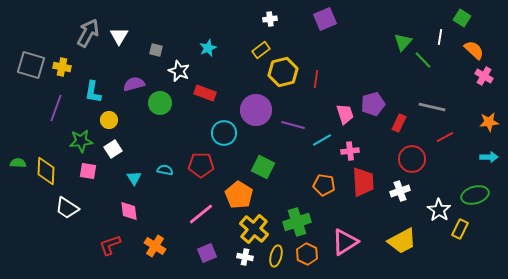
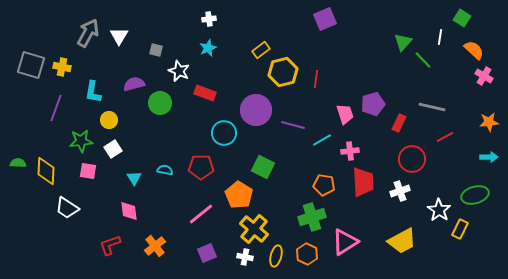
white cross at (270, 19): moved 61 px left
red pentagon at (201, 165): moved 2 px down
green cross at (297, 222): moved 15 px right, 5 px up
orange cross at (155, 246): rotated 20 degrees clockwise
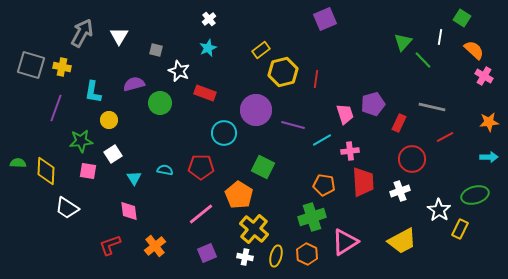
white cross at (209, 19): rotated 32 degrees counterclockwise
gray arrow at (88, 33): moved 6 px left
white square at (113, 149): moved 5 px down
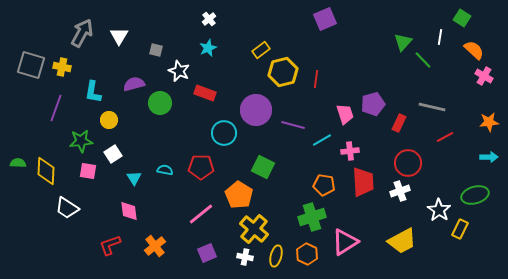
red circle at (412, 159): moved 4 px left, 4 px down
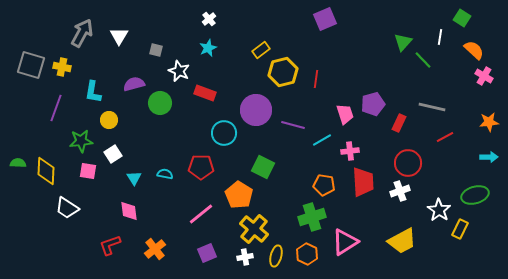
cyan semicircle at (165, 170): moved 4 px down
orange cross at (155, 246): moved 3 px down
white cross at (245, 257): rotated 21 degrees counterclockwise
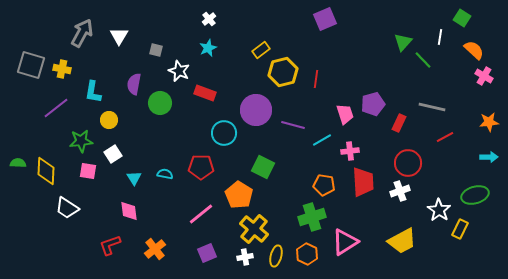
yellow cross at (62, 67): moved 2 px down
purple semicircle at (134, 84): rotated 65 degrees counterclockwise
purple line at (56, 108): rotated 32 degrees clockwise
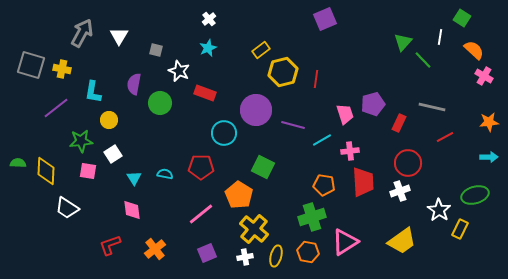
pink diamond at (129, 211): moved 3 px right, 1 px up
yellow trapezoid at (402, 241): rotated 8 degrees counterclockwise
orange hexagon at (307, 254): moved 1 px right, 2 px up; rotated 15 degrees counterclockwise
